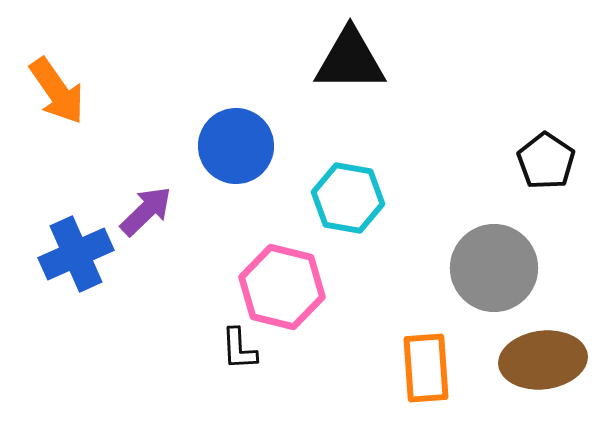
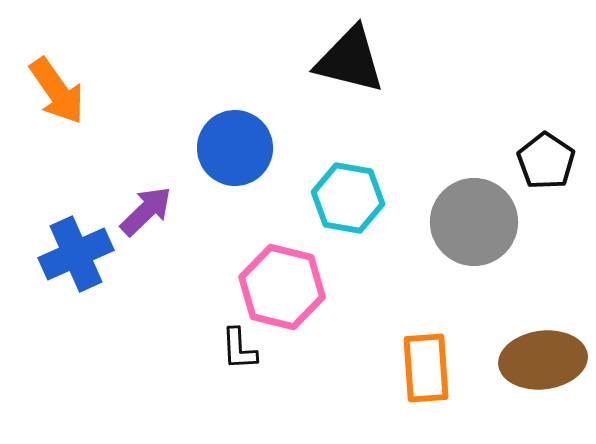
black triangle: rotated 14 degrees clockwise
blue circle: moved 1 px left, 2 px down
gray circle: moved 20 px left, 46 px up
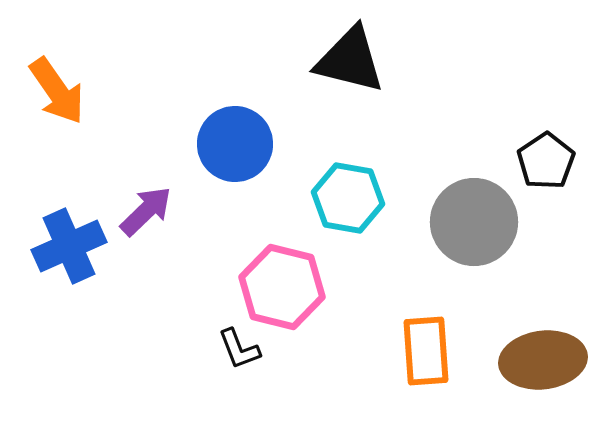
blue circle: moved 4 px up
black pentagon: rotated 4 degrees clockwise
blue cross: moved 7 px left, 8 px up
black L-shape: rotated 18 degrees counterclockwise
orange rectangle: moved 17 px up
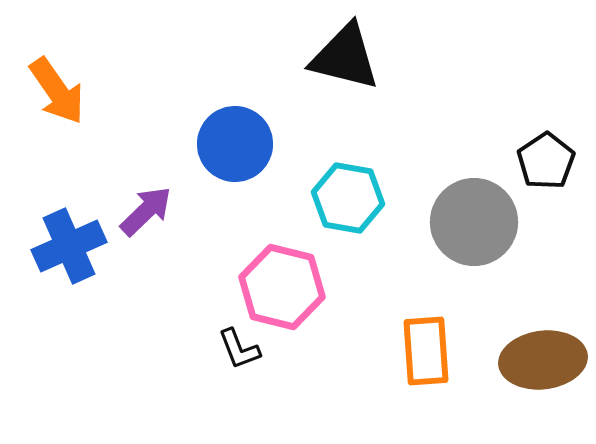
black triangle: moved 5 px left, 3 px up
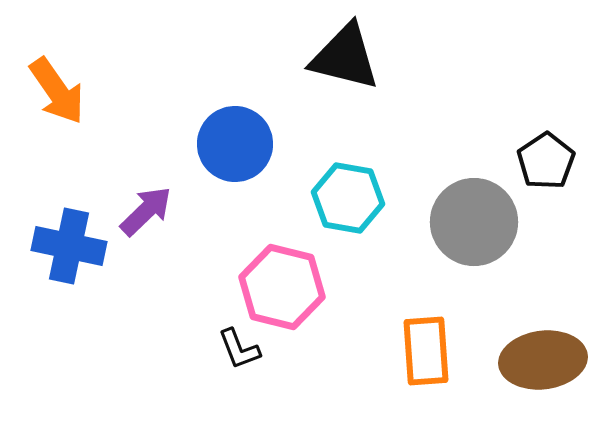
blue cross: rotated 36 degrees clockwise
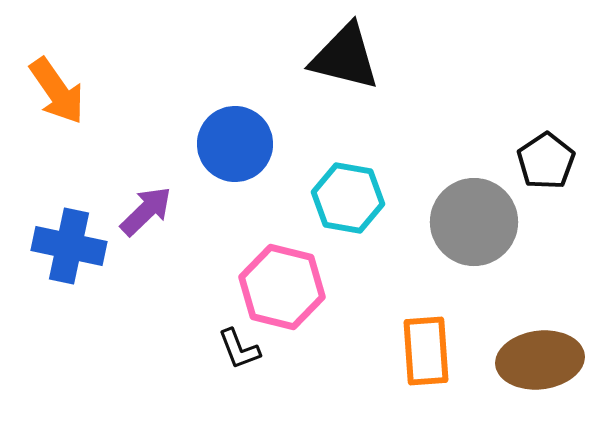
brown ellipse: moved 3 px left
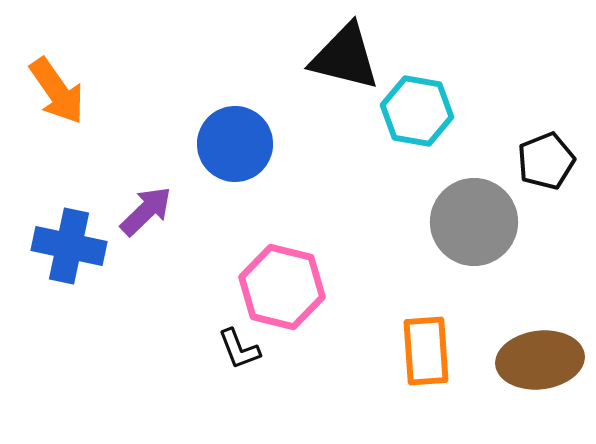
black pentagon: rotated 12 degrees clockwise
cyan hexagon: moved 69 px right, 87 px up
